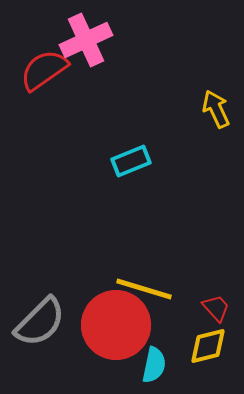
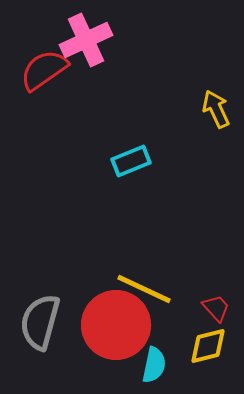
yellow line: rotated 8 degrees clockwise
gray semicircle: rotated 150 degrees clockwise
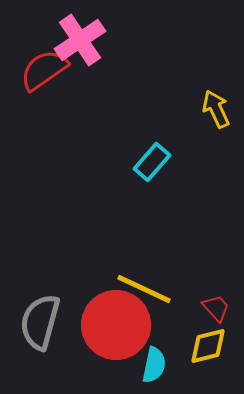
pink cross: moved 6 px left; rotated 9 degrees counterclockwise
cyan rectangle: moved 21 px right, 1 px down; rotated 27 degrees counterclockwise
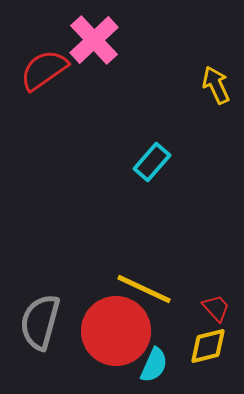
pink cross: moved 14 px right; rotated 9 degrees counterclockwise
yellow arrow: moved 24 px up
red circle: moved 6 px down
cyan semicircle: rotated 12 degrees clockwise
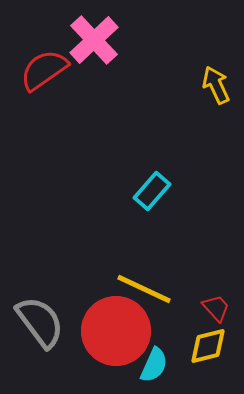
cyan rectangle: moved 29 px down
gray semicircle: rotated 128 degrees clockwise
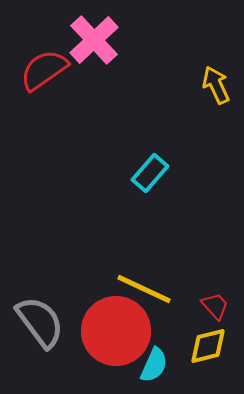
cyan rectangle: moved 2 px left, 18 px up
red trapezoid: moved 1 px left, 2 px up
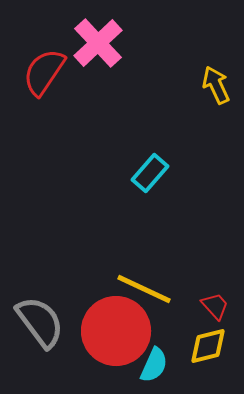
pink cross: moved 4 px right, 3 px down
red semicircle: moved 2 px down; rotated 21 degrees counterclockwise
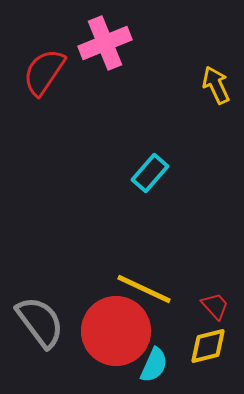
pink cross: moved 7 px right; rotated 21 degrees clockwise
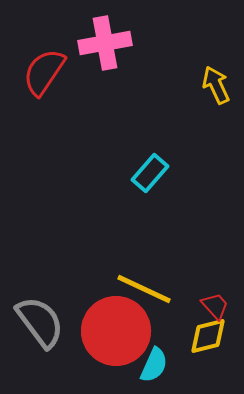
pink cross: rotated 12 degrees clockwise
yellow diamond: moved 10 px up
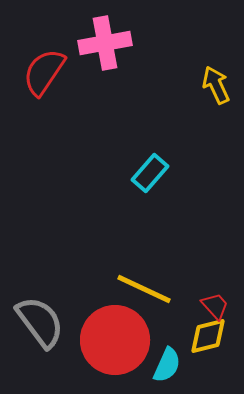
red circle: moved 1 px left, 9 px down
cyan semicircle: moved 13 px right
